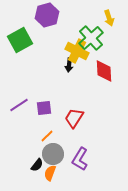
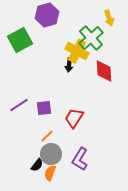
gray circle: moved 2 px left
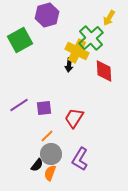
yellow arrow: rotated 49 degrees clockwise
